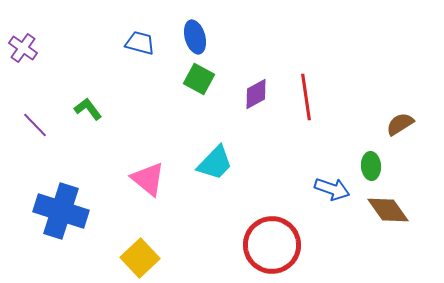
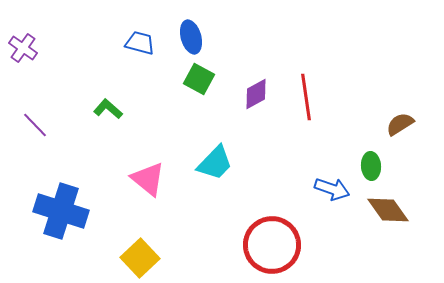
blue ellipse: moved 4 px left
green L-shape: moved 20 px right; rotated 12 degrees counterclockwise
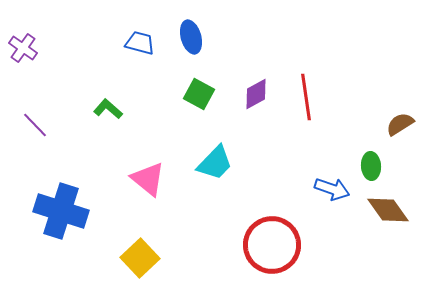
green square: moved 15 px down
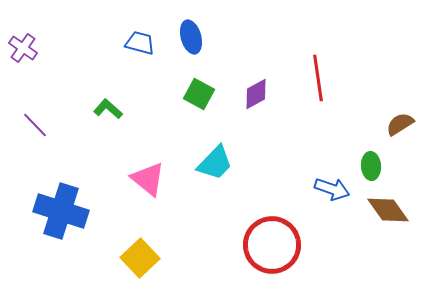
red line: moved 12 px right, 19 px up
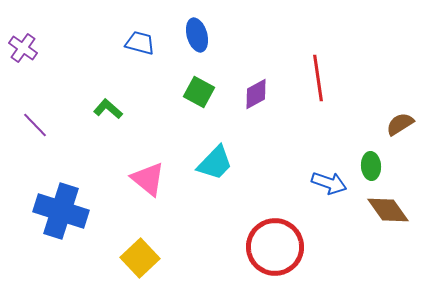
blue ellipse: moved 6 px right, 2 px up
green square: moved 2 px up
blue arrow: moved 3 px left, 6 px up
red circle: moved 3 px right, 2 px down
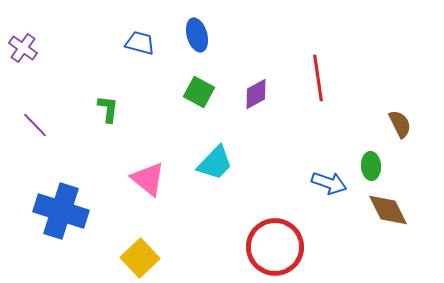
green L-shape: rotated 56 degrees clockwise
brown semicircle: rotated 96 degrees clockwise
brown diamond: rotated 9 degrees clockwise
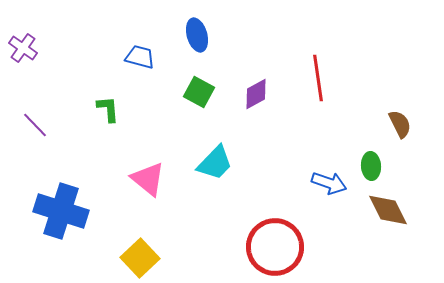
blue trapezoid: moved 14 px down
green L-shape: rotated 12 degrees counterclockwise
